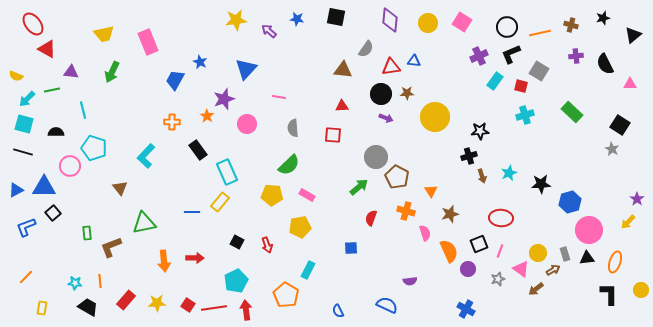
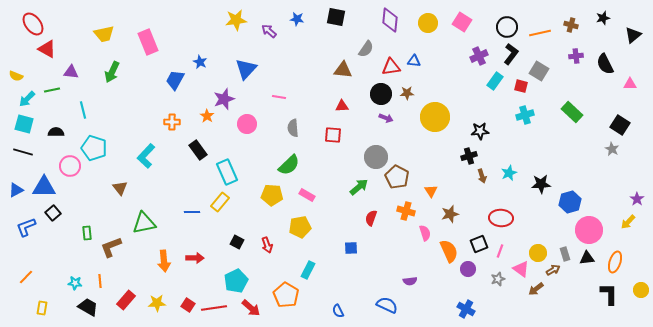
black L-shape at (511, 54): rotated 150 degrees clockwise
red arrow at (246, 310): moved 5 px right, 2 px up; rotated 138 degrees clockwise
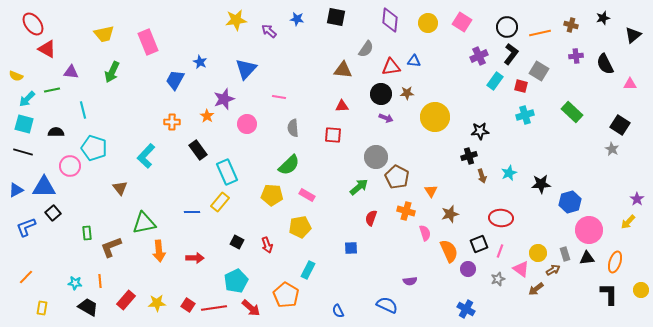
orange arrow at (164, 261): moved 5 px left, 10 px up
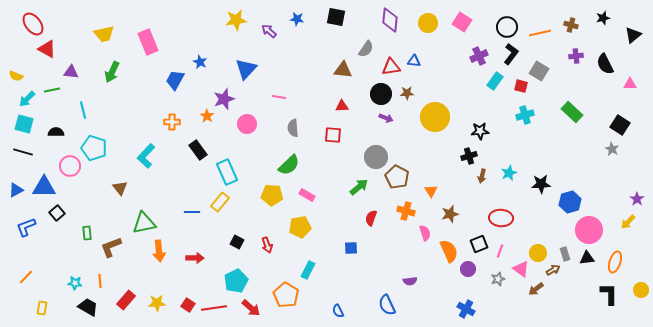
brown arrow at (482, 176): rotated 32 degrees clockwise
black square at (53, 213): moved 4 px right
blue semicircle at (387, 305): rotated 140 degrees counterclockwise
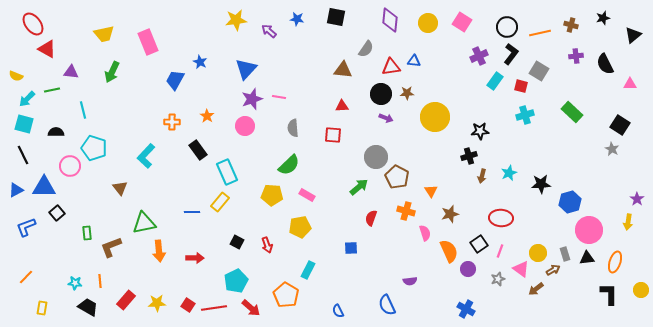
purple star at (224, 99): moved 28 px right
pink circle at (247, 124): moved 2 px left, 2 px down
black line at (23, 152): moved 3 px down; rotated 48 degrees clockwise
yellow arrow at (628, 222): rotated 35 degrees counterclockwise
black square at (479, 244): rotated 12 degrees counterclockwise
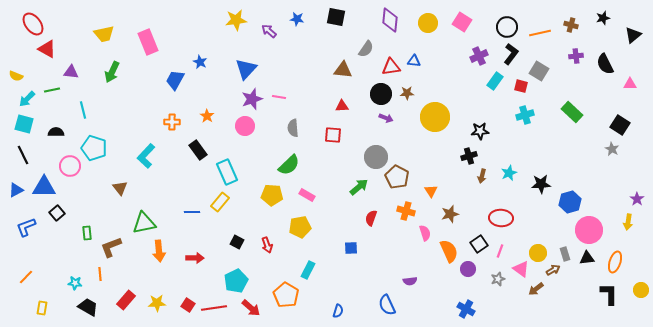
orange line at (100, 281): moved 7 px up
blue semicircle at (338, 311): rotated 136 degrees counterclockwise
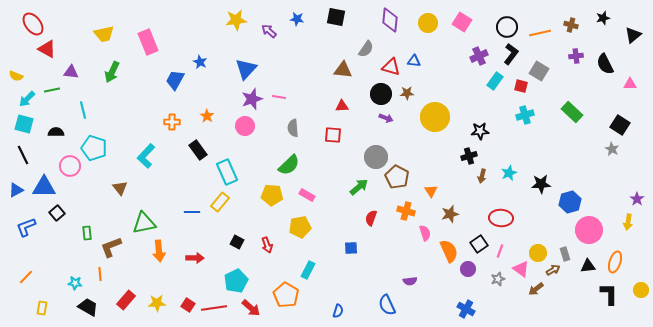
red triangle at (391, 67): rotated 24 degrees clockwise
black triangle at (587, 258): moved 1 px right, 8 px down
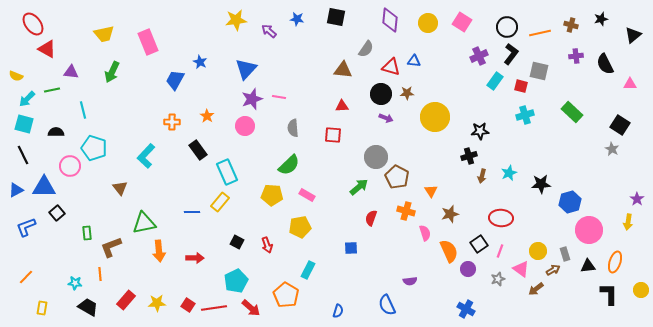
black star at (603, 18): moved 2 px left, 1 px down
gray square at (539, 71): rotated 18 degrees counterclockwise
yellow circle at (538, 253): moved 2 px up
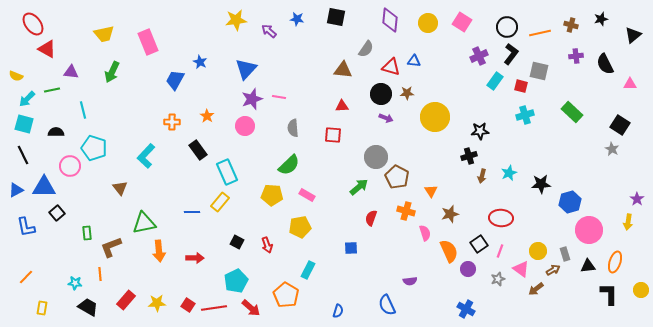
blue L-shape at (26, 227): rotated 80 degrees counterclockwise
